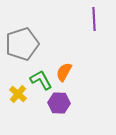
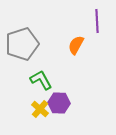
purple line: moved 3 px right, 2 px down
orange semicircle: moved 12 px right, 27 px up
yellow cross: moved 22 px right, 15 px down
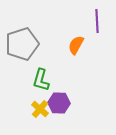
green L-shape: rotated 135 degrees counterclockwise
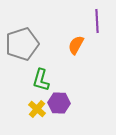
yellow cross: moved 3 px left
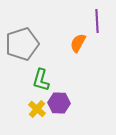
orange semicircle: moved 2 px right, 2 px up
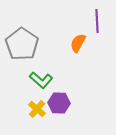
gray pentagon: rotated 20 degrees counterclockwise
green L-shape: rotated 65 degrees counterclockwise
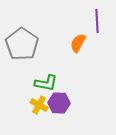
green L-shape: moved 5 px right, 3 px down; rotated 30 degrees counterclockwise
yellow cross: moved 2 px right, 4 px up; rotated 12 degrees counterclockwise
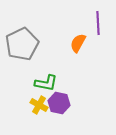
purple line: moved 1 px right, 2 px down
gray pentagon: rotated 12 degrees clockwise
purple hexagon: rotated 10 degrees clockwise
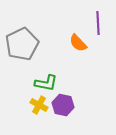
orange semicircle: rotated 72 degrees counterclockwise
purple hexagon: moved 4 px right, 2 px down
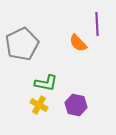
purple line: moved 1 px left, 1 px down
purple hexagon: moved 13 px right
